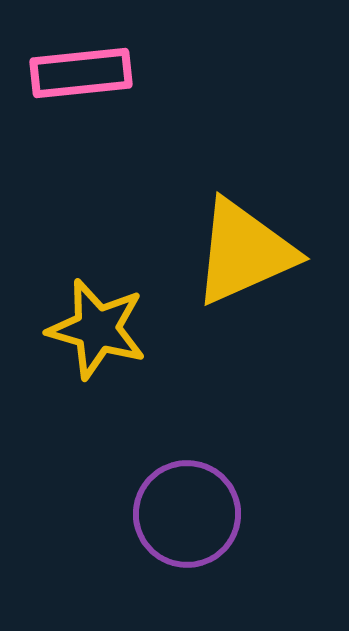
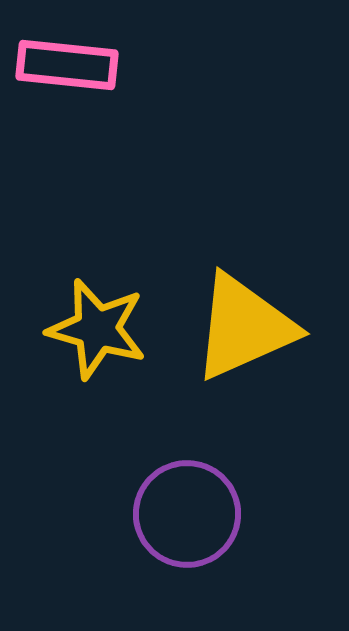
pink rectangle: moved 14 px left, 8 px up; rotated 12 degrees clockwise
yellow triangle: moved 75 px down
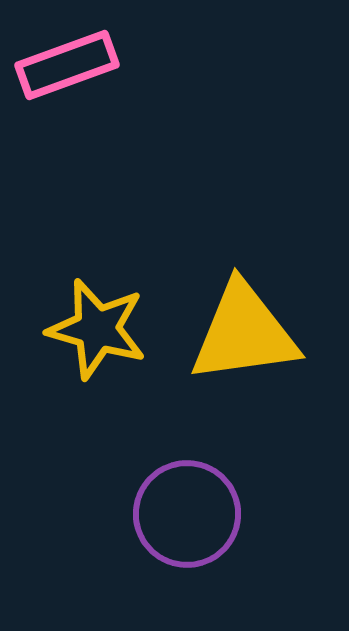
pink rectangle: rotated 26 degrees counterclockwise
yellow triangle: moved 6 px down; rotated 16 degrees clockwise
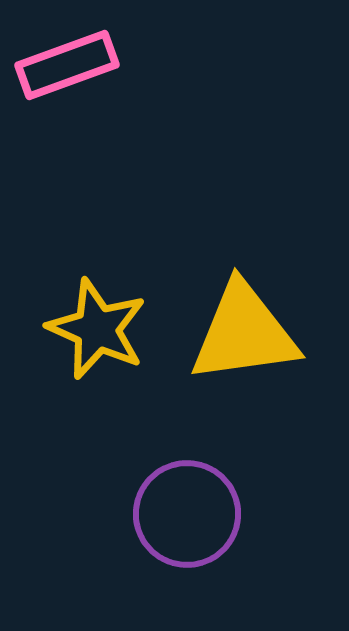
yellow star: rotated 8 degrees clockwise
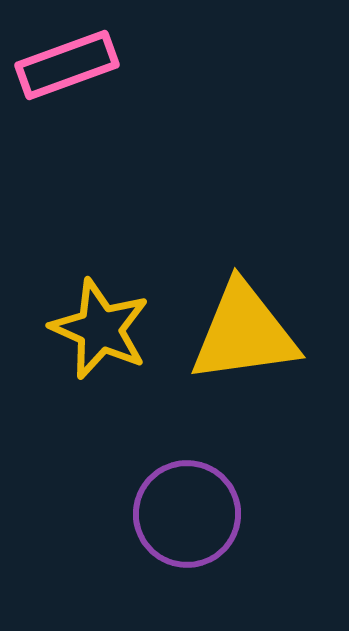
yellow star: moved 3 px right
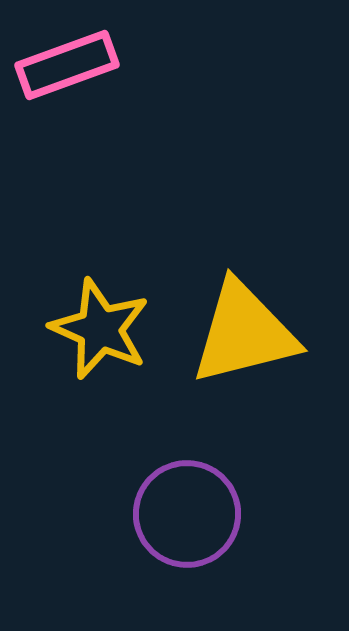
yellow triangle: rotated 6 degrees counterclockwise
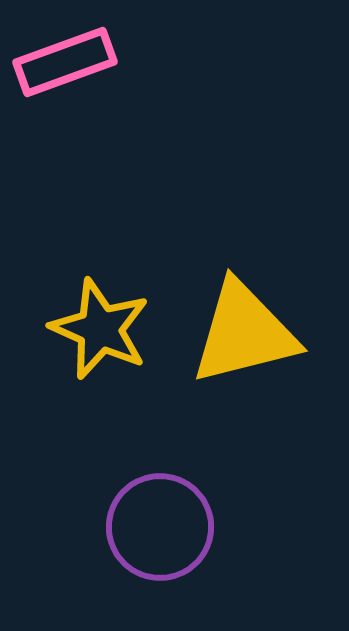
pink rectangle: moved 2 px left, 3 px up
purple circle: moved 27 px left, 13 px down
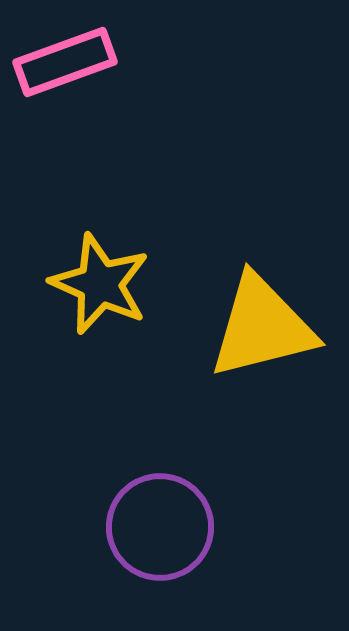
yellow star: moved 45 px up
yellow triangle: moved 18 px right, 6 px up
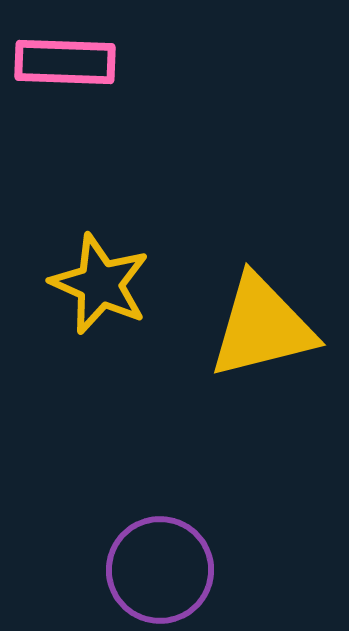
pink rectangle: rotated 22 degrees clockwise
purple circle: moved 43 px down
